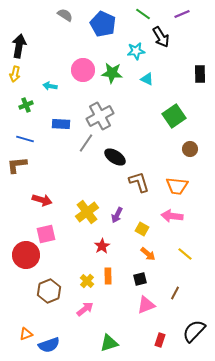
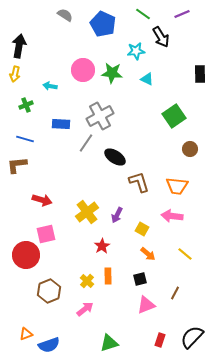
black semicircle at (194, 331): moved 2 px left, 6 px down
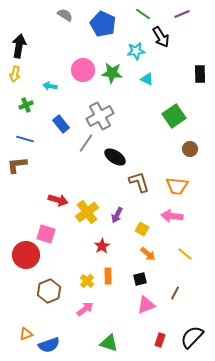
blue rectangle at (61, 124): rotated 48 degrees clockwise
red arrow at (42, 200): moved 16 px right
pink square at (46, 234): rotated 30 degrees clockwise
green triangle at (109, 343): rotated 36 degrees clockwise
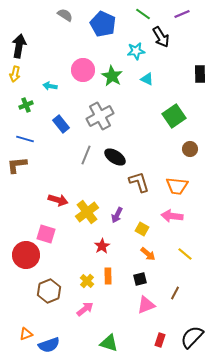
green star at (112, 73): moved 3 px down; rotated 25 degrees clockwise
gray line at (86, 143): moved 12 px down; rotated 12 degrees counterclockwise
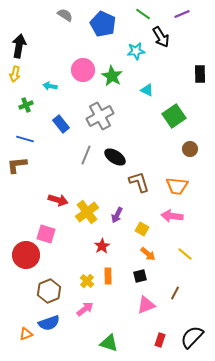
cyan triangle at (147, 79): moved 11 px down
black square at (140, 279): moved 3 px up
blue semicircle at (49, 345): moved 22 px up
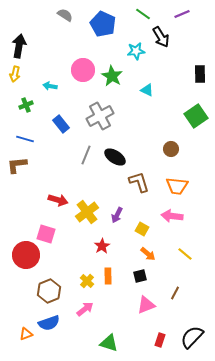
green square at (174, 116): moved 22 px right
brown circle at (190, 149): moved 19 px left
